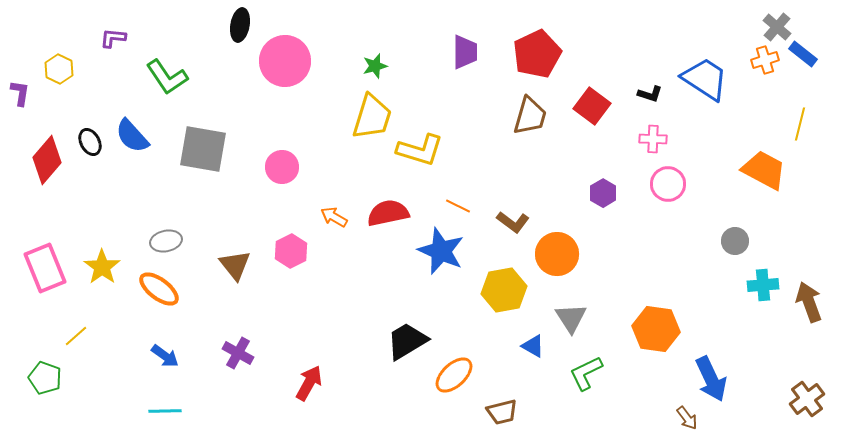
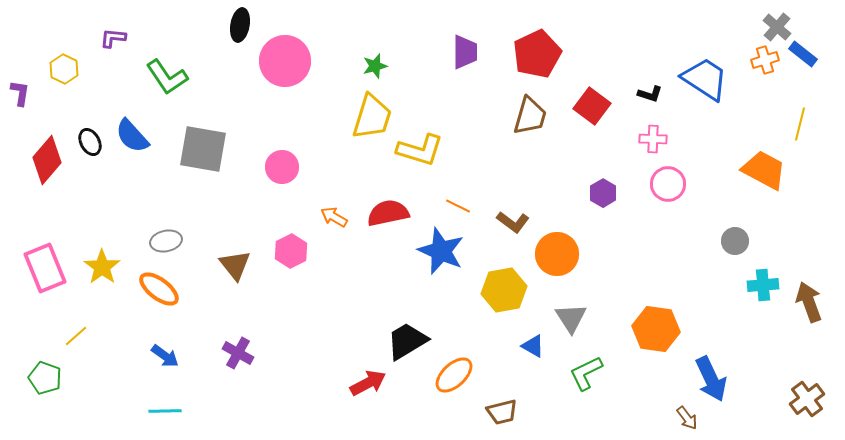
yellow hexagon at (59, 69): moved 5 px right
red arrow at (309, 383): moved 59 px right; rotated 33 degrees clockwise
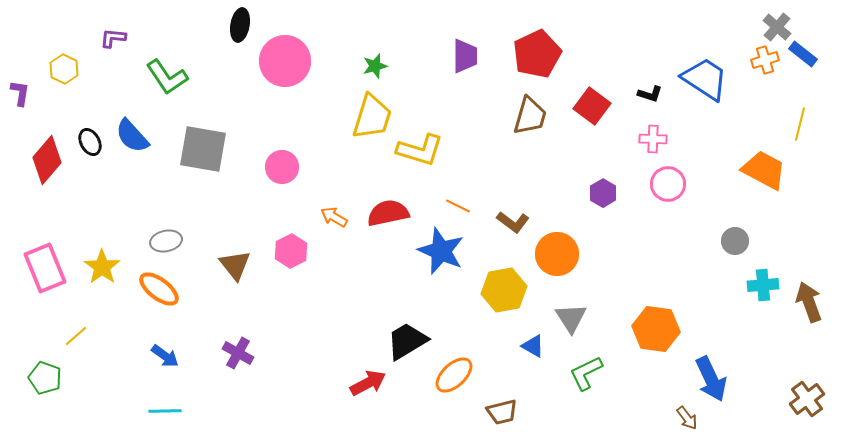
purple trapezoid at (465, 52): moved 4 px down
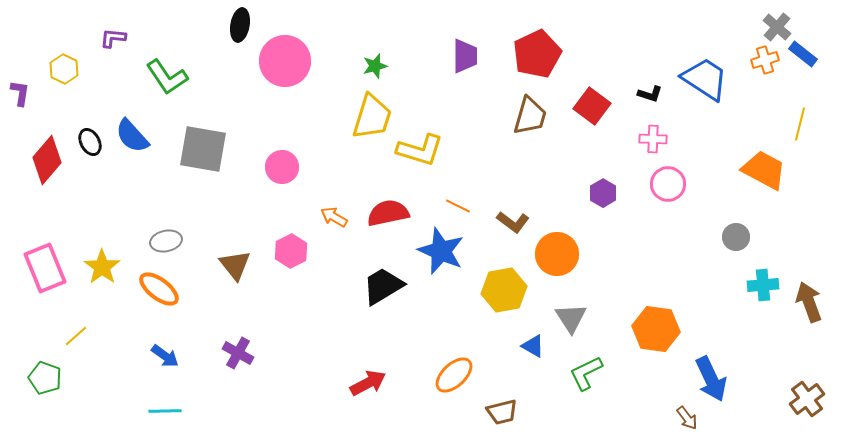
gray circle at (735, 241): moved 1 px right, 4 px up
black trapezoid at (407, 341): moved 24 px left, 55 px up
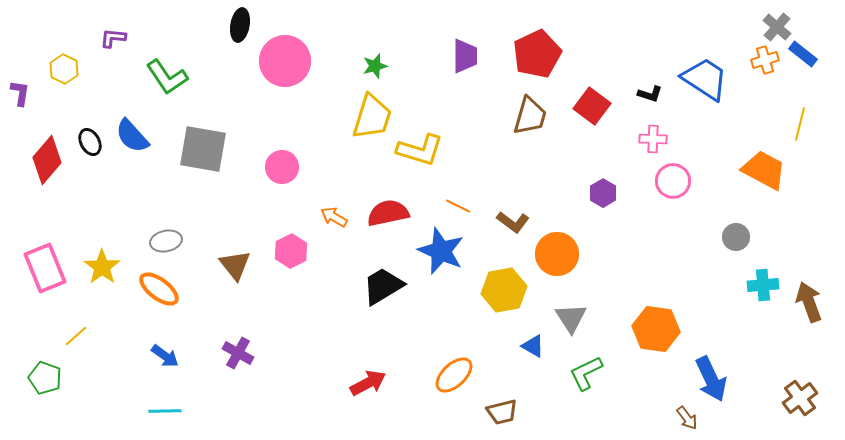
pink circle at (668, 184): moved 5 px right, 3 px up
brown cross at (807, 399): moved 7 px left, 1 px up
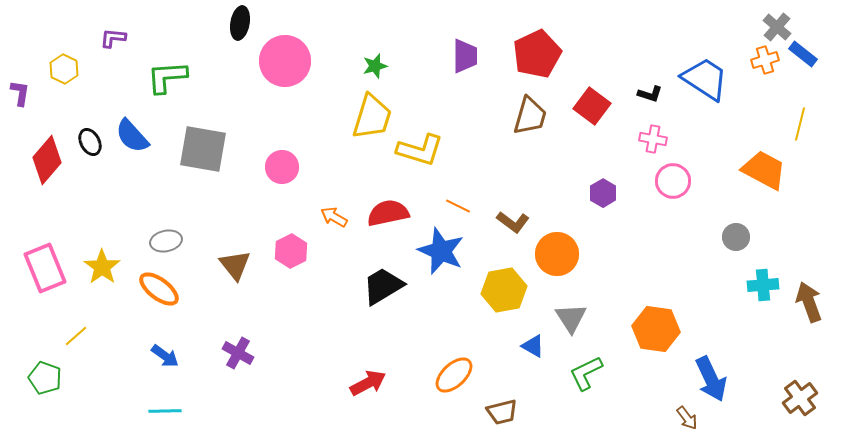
black ellipse at (240, 25): moved 2 px up
green L-shape at (167, 77): rotated 120 degrees clockwise
pink cross at (653, 139): rotated 8 degrees clockwise
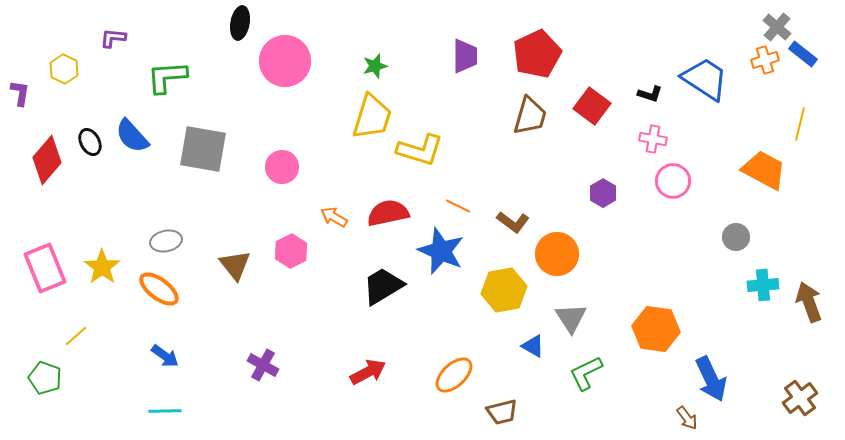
purple cross at (238, 353): moved 25 px right, 12 px down
red arrow at (368, 383): moved 11 px up
